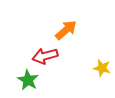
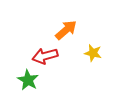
yellow star: moved 9 px left, 15 px up
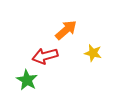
green star: moved 1 px left
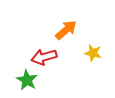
red arrow: moved 1 px left, 1 px down
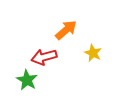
yellow star: rotated 12 degrees clockwise
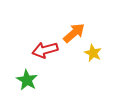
orange arrow: moved 8 px right, 3 px down
red arrow: moved 1 px right, 7 px up
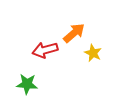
green star: moved 4 px down; rotated 25 degrees counterclockwise
